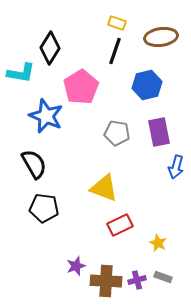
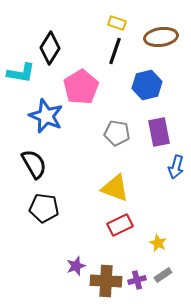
yellow triangle: moved 11 px right
gray rectangle: moved 2 px up; rotated 54 degrees counterclockwise
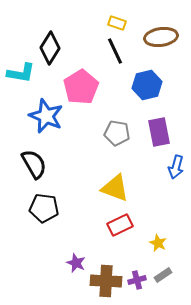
black line: rotated 44 degrees counterclockwise
purple star: moved 3 px up; rotated 30 degrees counterclockwise
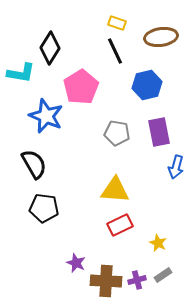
yellow triangle: moved 2 px down; rotated 16 degrees counterclockwise
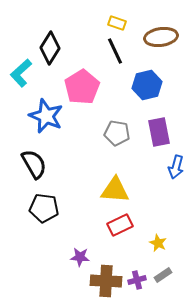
cyan L-shape: rotated 128 degrees clockwise
pink pentagon: moved 1 px right
purple star: moved 4 px right, 6 px up; rotated 18 degrees counterclockwise
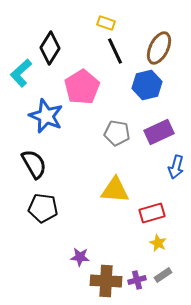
yellow rectangle: moved 11 px left
brown ellipse: moved 2 px left, 11 px down; rotated 56 degrees counterclockwise
purple rectangle: rotated 76 degrees clockwise
black pentagon: moved 1 px left
red rectangle: moved 32 px right, 12 px up; rotated 10 degrees clockwise
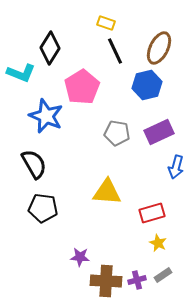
cyan L-shape: rotated 116 degrees counterclockwise
yellow triangle: moved 8 px left, 2 px down
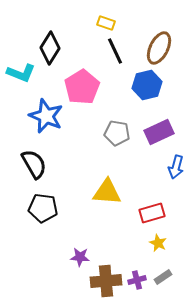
gray rectangle: moved 2 px down
brown cross: rotated 8 degrees counterclockwise
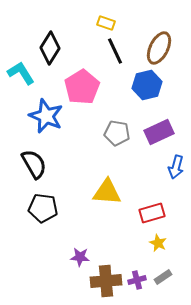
cyan L-shape: rotated 144 degrees counterclockwise
